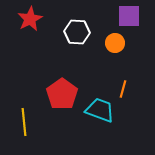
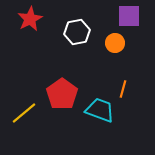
white hexagon: rotated 15 degrees counterclockwise
yellow line: moved 9 px up; rotated 56 degrees clockwise
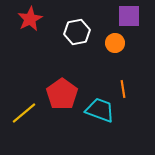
orange line: rotated 24 degrees counterclockwise
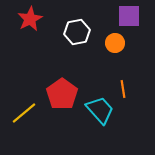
cyan trapezoid: rotated 28 degrees clockwise
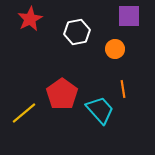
orange circle: moved 6 px down
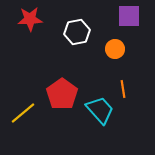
red star: rotated 25 degrees clockwise
yellow line: moved 1 px left
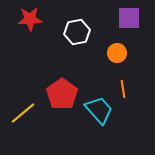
purple square: moved 2 px down
orange circle: moved 2 px right, 4 px down
cyan trapezoid: moved 1 px left
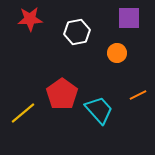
orange line: moved 15 px right, 6 px down; rotated 72 degrees clockwise
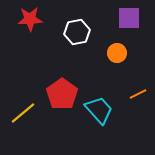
orange line: moved 1 px up
